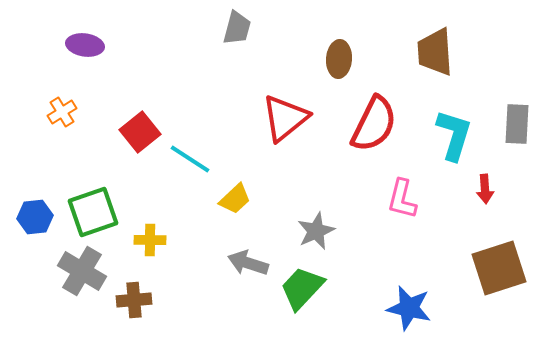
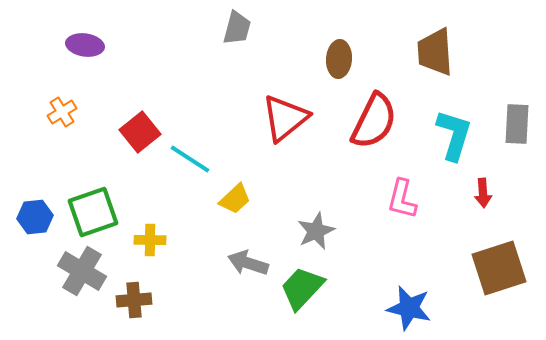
red semicircle: moved 3 px up
red arrow: moved 2 px left, 4 px down
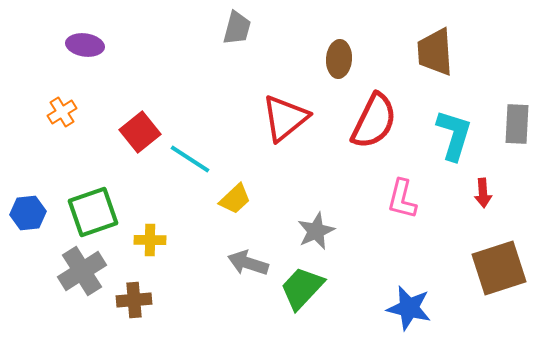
blue hexagon: moved 7 px left, 4 px up
gray cross: rotated 27 degrees clockwise
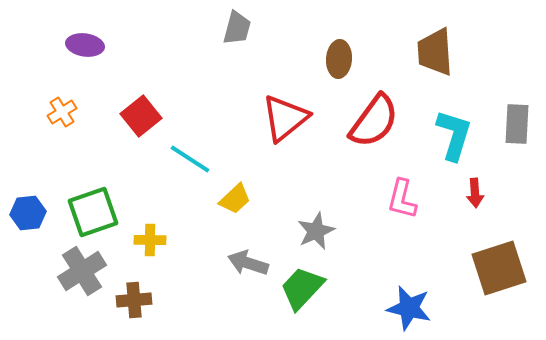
red semicircle: rotated 10 degrees clockwise
red square: moved 1 px right, 16 px up
red arrow: moved 8 px left
